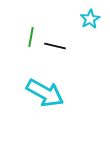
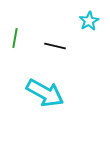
cyan star: moved 1 px left, 2 px down
green line: moved 16 px left, 1 px down
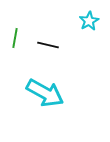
black line: moved 7 px left, 1 px up
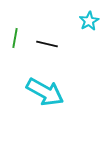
black line: moved 1 px left, 1 px up
cyan arrow: moved 1 px up
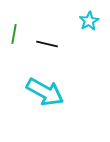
green line: moved 1 px left, 4 px up
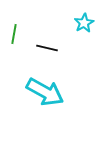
cyan star: moved 5 px left, 2 px down
black line: moved 4 px down
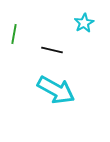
black line: moved 5 px right, 2 px down
cyan arrow: moved 11 px right, 2 px up
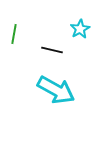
cyan star: moved 4 px left, 6 px down
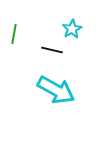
cyan star: moved 8 px left
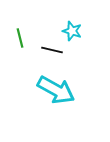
cyan star: moved 2 px down; rotated 24 degrees counterclockwise
green line: moved 6 px right, 4 px down; rotated 24 degrees counterclockwise
